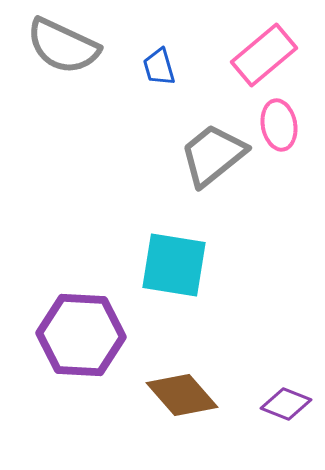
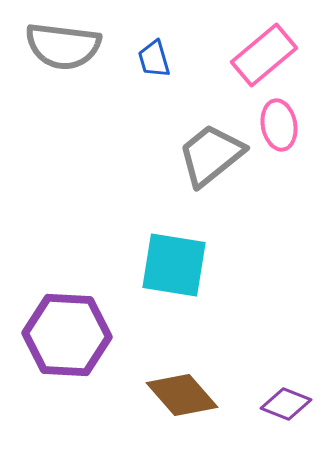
gray semicircle: rotated 18 degrees counterclockwise
blue trapezoid: moved 5 px left, 8 px up
gray trapezoid: moved 2 px left
purple hexagon: moved 14 px left
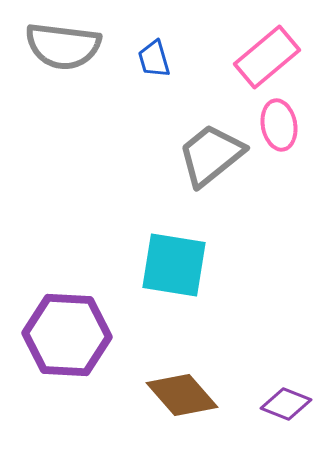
pink rectangle: moved 3 px right, 2 px down
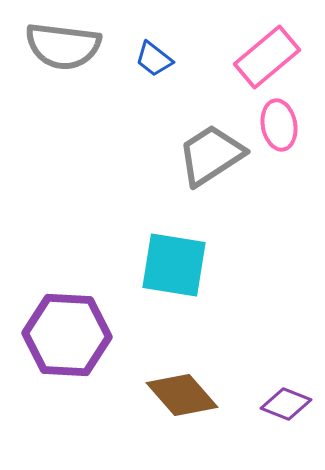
blue trapezoid: rotated 36 degrees counterclockwise
gray trapezoid: rotated 6 degrees clockwise
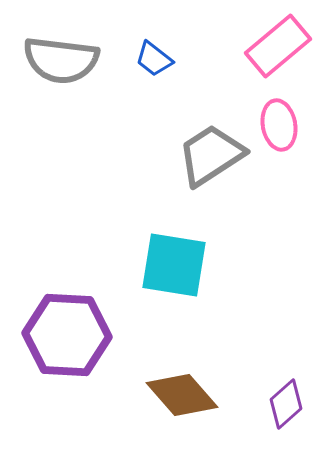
gray semicircle: moved 2 px left, 14 px down
pink rectangle: moved 11 px right, 11 px up
purple diamond: rotated 63 degrees counterclockwise
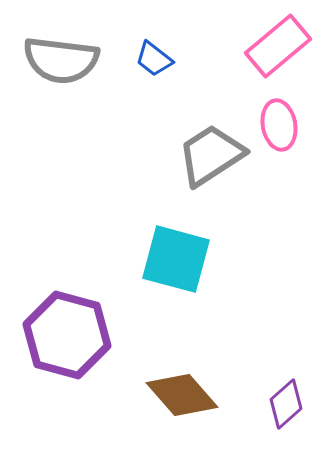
cyan square: moved 2 px right, 6 px up; rotated 6 degrees clockwise
purple hexagon: rotated 12 degrees clockwise
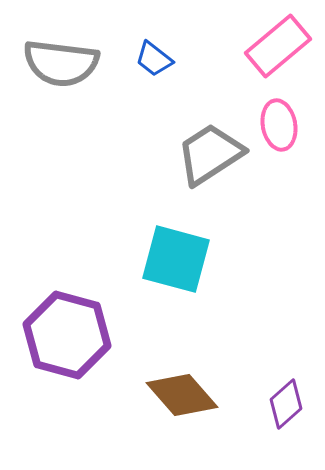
gray semicircle: moved 3 px down
gray trapezoid: moved 1 px left, 1 px up
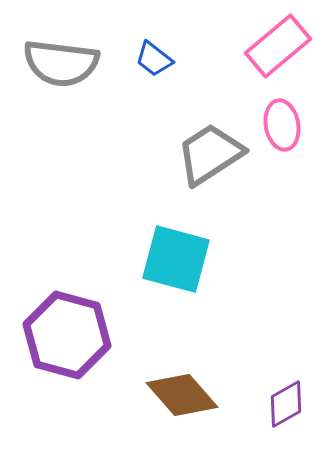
pink ellipse: moved 3 px right
purple diamond: rotated 12 degrees clockwise
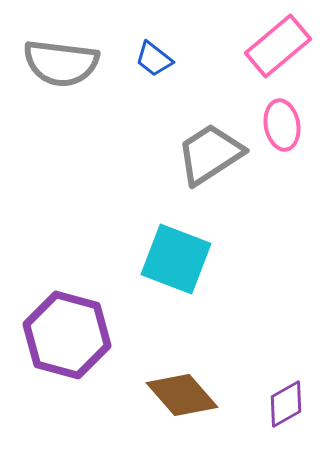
cyan square: rotated 6 degrees clockwise
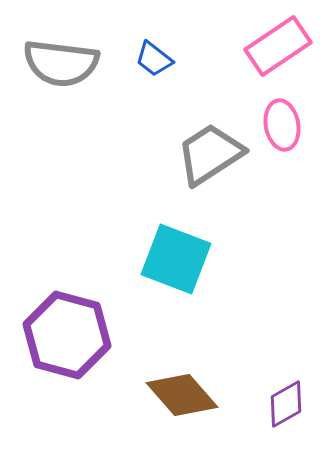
pink rectangle: rotated 6 degrees clockwise
